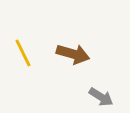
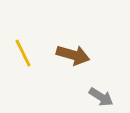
brown arrow: moved 1 px down
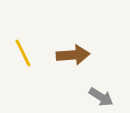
brown arrow: rotated 20 degrees counterclockwise
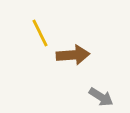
yellow line: moved 17 px right, 20 px up
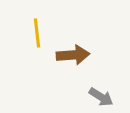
yellow line: moved 3 px left; rotated 20 degrees clockwise
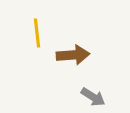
gray arrow: moved 8 px left
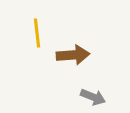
gray arrow: rotated 10 degrees counterclockwise
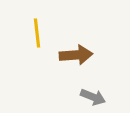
brown arrow: moved 3 px right
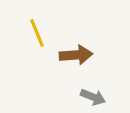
yellow line: rotated 16 degrees counterclockwise
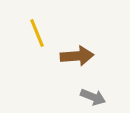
brown arrow: moved 1 px right, 1 px down
